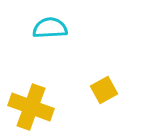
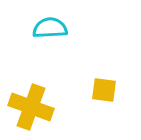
yellow square: rotated 36 degrees clockwise
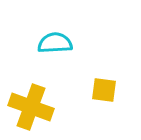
cyan semicircle: moved 5 px right, 15 px down
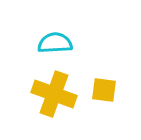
yellow cross: moved 23 px right, 13 px up
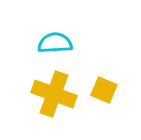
yellow square: rotated 16 degrees clockwise
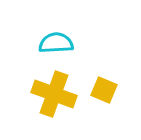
cyan semicircle: moved 1 px right
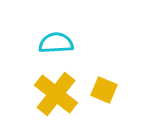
yellow cross: moved 2 px right; rotated 18 degrees clockwise
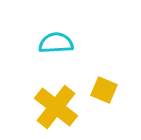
yellow cross: moved 13 px down
